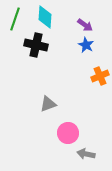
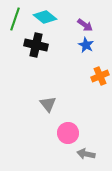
cyan diamond: rotated 55 degrees counterclockwise
gray triangle: rotated 48 degrees counterclockwise
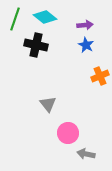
purple arrow: rotated 42 degrees counterclockwise
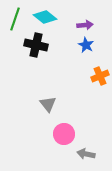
pink circle: moved 4 px left, 1 px down
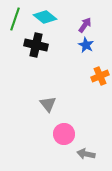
purple arrow: rotated 49 degrees counterclockwise
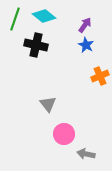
cyan diamond: moved 1 px left, 1 px up
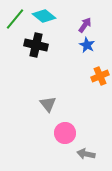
green line: rotated 20 degrees clockwise
blue star: moved 1 px right
pink circle: moved 1 px right, 1 px up
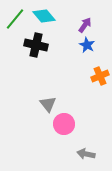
cyan diamond: rotated 10 degrees clockwise
pink circle: moved 1 px left, 9 px up
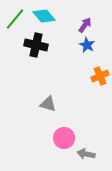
gray triangle: rotated 36 degrees counterclockwise
pink circle: moved 14 px down
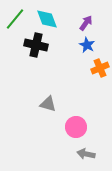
cyan diamond: moved 3 px right, 3 px down; rotated 20 degrees clockwise
purple arrow: moved 1 px right, 2 px up
orange cross: moved 8 px up
pink circle: moved 12 px right, 11 px up
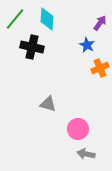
cyan diamond: rotated 25 degrees clockwise
purple arrow: moved 14 px right
black cross: moved 4 px left, 2 px down
pink circle: moved 2 px right, 2 px down
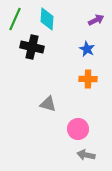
green line: rotated 15 degrees counterclockwise
purple arrow: moved 4 px left, 3 px up; rotated 28 degrees clockwise
blue star: moved 4 px down
orange cross: moved 12 px left, 11 px down; rotated 24 degrees clockwise
gray arrow: moved 1 px down
